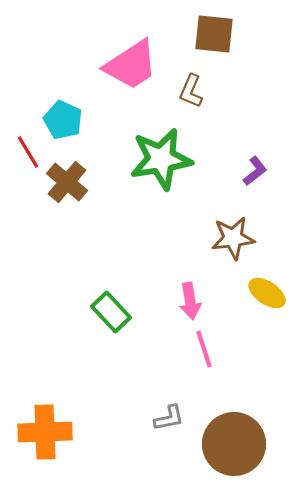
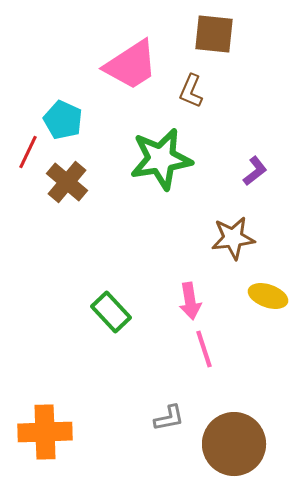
red line: rotated 56 degrees clockwise
yellow ellipse: moved 1 px right, 3 px down; rotated 15 degrees counterclockwise
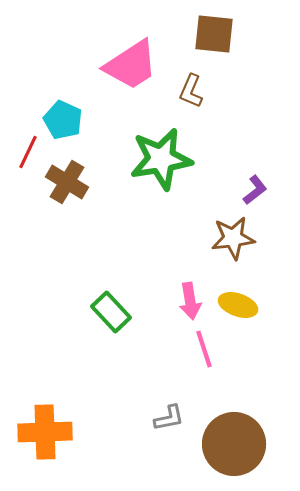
purple L-shape: moved 19 px down
brown cross: rotated 9 degrees counterclockwise
yellow ellipse: moved 30 px left, 9 px down
